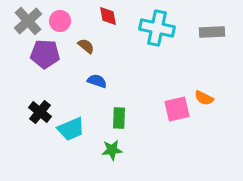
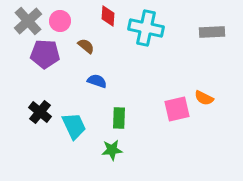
red diamond: rotated 15 degrees clockwise
cyan cross: moved 11 px left
cyan trapezoid: moved 3 px right, 3 px up; rotated 92 degrees counterclockwise
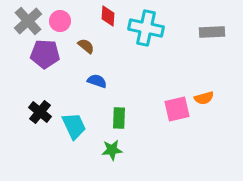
orange semicircle: rotated 42 degrees counterclockwise
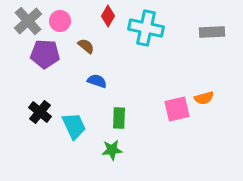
red diamond: rotated 25 degrees clockwise
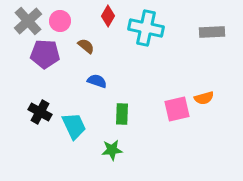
black cross: rotated 10 degrees counterclockwise
green rectangle: moved 3 px right, 4 px up
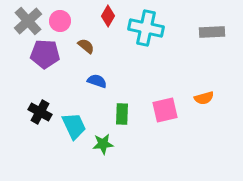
pink square: moved 12 px left, 1 px down
green star: moved 9 px left, 6 px up
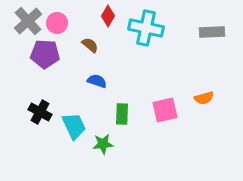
pink circle: moved 3 px left, 2 px down
brown semicircle: moved 4 px right, 1 px up
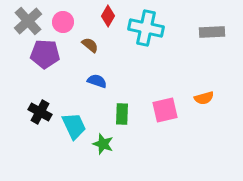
pink circle: moved 6 px right, 1 px up
green star: rotated 25 degrees clockwise
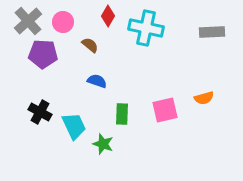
purple pentagon: moved 2 px left
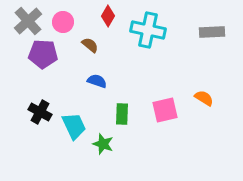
cyan cross: moved 2 px right, 2 px down
orange semicircle: rotated 132 degrees counterclockwise
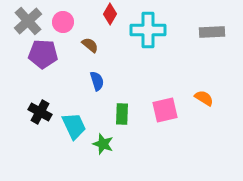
red diamond: moved 2 px right, 2 px up
cyan cross: rotated 12 degrees counterclockwise
blue semicircle: rotated 54 degrees clockwise
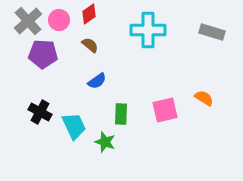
red diamond: moved 21 px left; rotated 25 degrees clockwise
pink circle: moved 4 px left, 2 px up
gray rectangle: rotated 20 degrees clockwise
blue semicircle: rotated 72 degrees clockwise
green rectangle: moved 1 px left
green star: moved 2 px right, 2 px up
